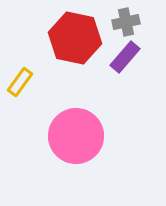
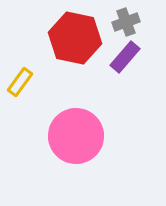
gray cross: rotated 8 degrees counterclockwise
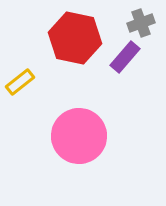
gray cross: moved 15 px right, 1 px down
yellow rectangle: rotated 16 degrees clockwise
pink circle: moved 3 px right
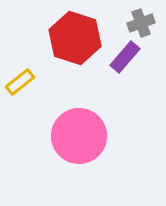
red hexagon: rotated 6 degrees clockwise
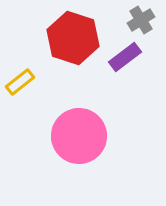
gray cross: moved 3 px up; rotated 12 degrees counterclockwise
red hexagon: moved 2 px left
purple rectangle: rotated 12 degrees clockwise
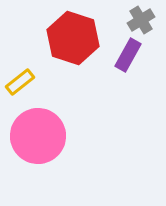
purple rectangle: moved 3 px right, 2 px up; rotated 24 degrees counterclockwise
pink circle: moved 41 px left
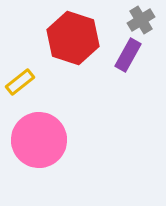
pink circle: moved 1 px right, 4 px down
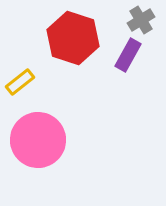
pink circle: moved 1 px left
